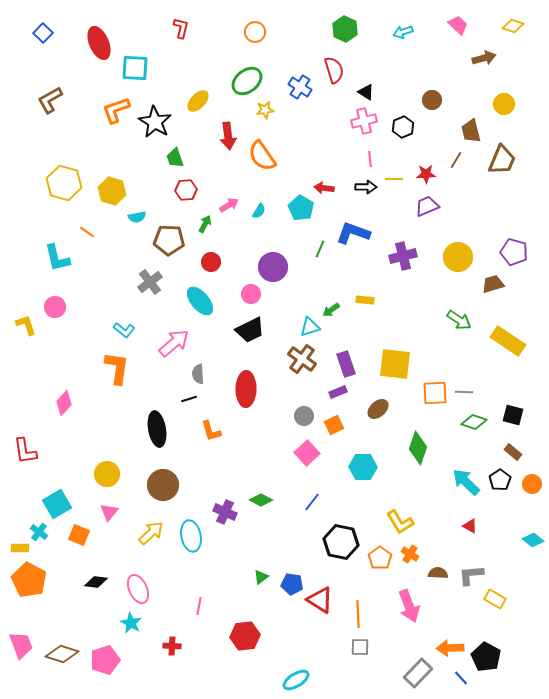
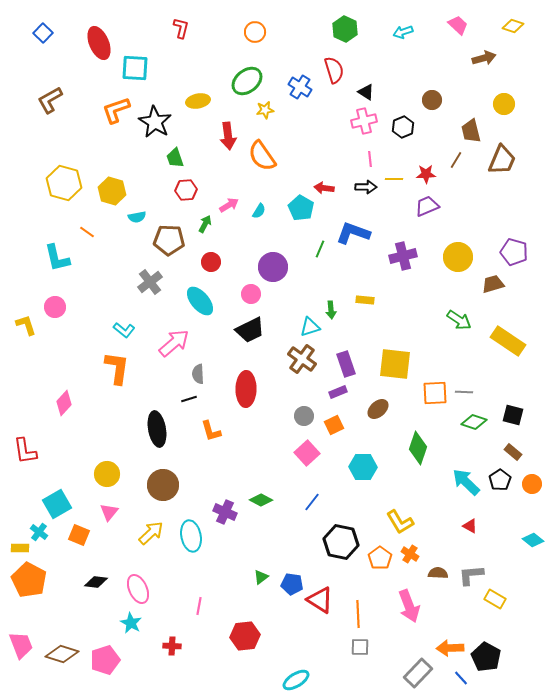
yellow ellipse at (198, 101): rotated 35 degrees clockwise
green arrow at (331, 310): rotated 60 degrees counterclockwise
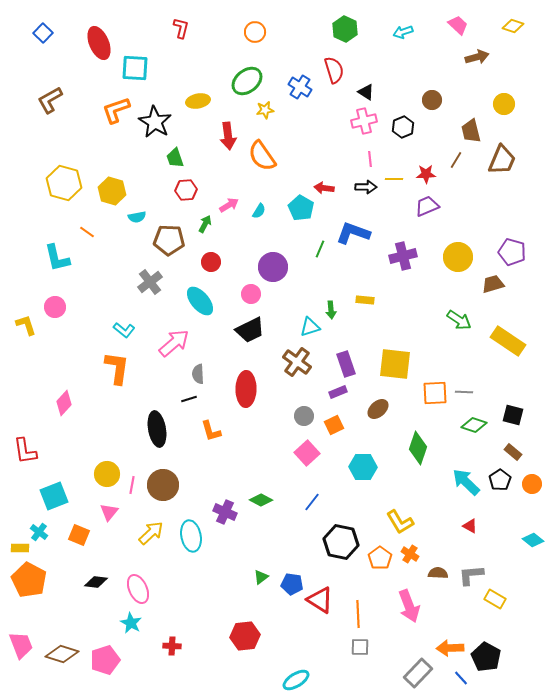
brown arrow at (484, 58): moved 7 px left, 1 px up
purple pentagon at (514, 252): moved 2 px left
brown cross at (302, 359): moved 5 px left, 3 px down
green diamond at (474, 422): moved 3 px down
cyan square at (57, 504): moved 3 px left, 8 px up; rotated 8 degrees clockwise
pink line at (199, 606): moved 67 px left, 121 px up
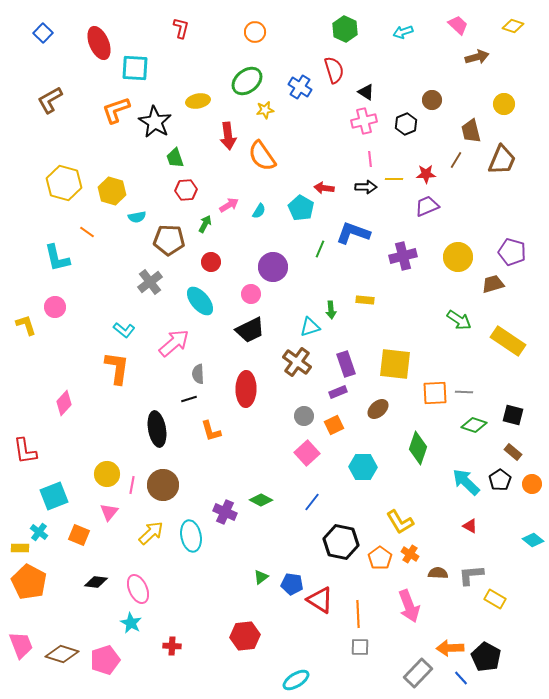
black hexagon at (403, 127): moved 3 px right, 3 px up
orange pentagon at (29, 580): moved 2 px down
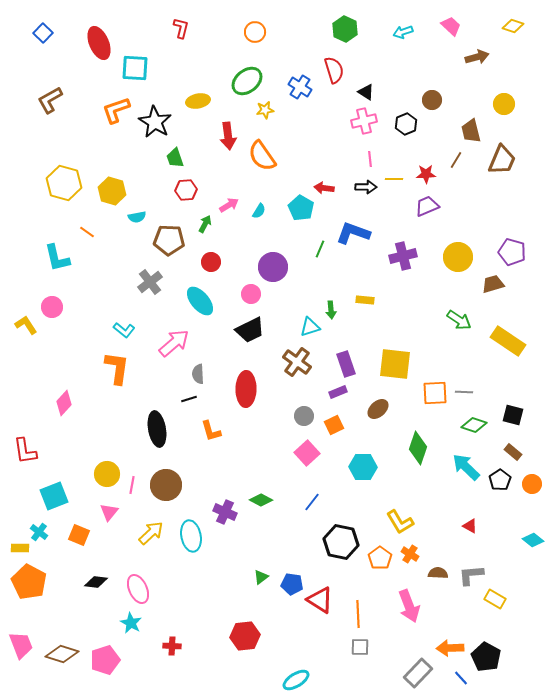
pink trapezoid at (458, 25): moved 7 px left, 1 px down
pink circle at (55, 307): moved 3 px left
yellow L-shape at (26, 325): rotated 15 degrees counterclockwise
cyan arrow at (466, 482): moved 15 px up
brown circle at (163, 485): moved 3 px right
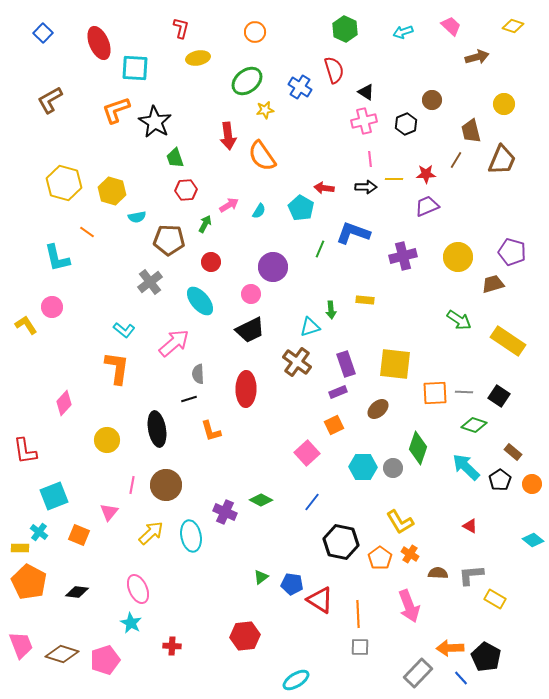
yellow ellipse at (198, 101): moved 43 px up
black square at (513, 415): moved 14 px left, 19 px up; rotated 20 degrees clockwise
gray circle at (304, 416): moved 89 px right, 52 px down
yellow circle at (107, 474): moved 34 px up
black diamond at (96, 582): moved 19 px left, 10 px down
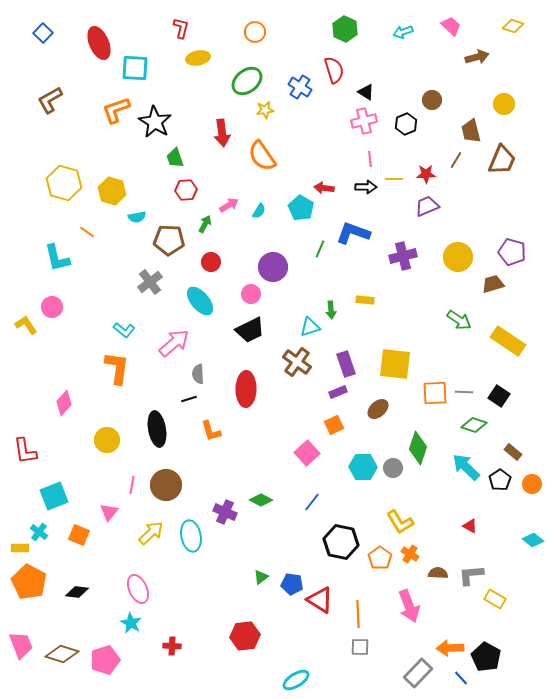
red arrow at (228, 136): moved 6 px left, 3 px up
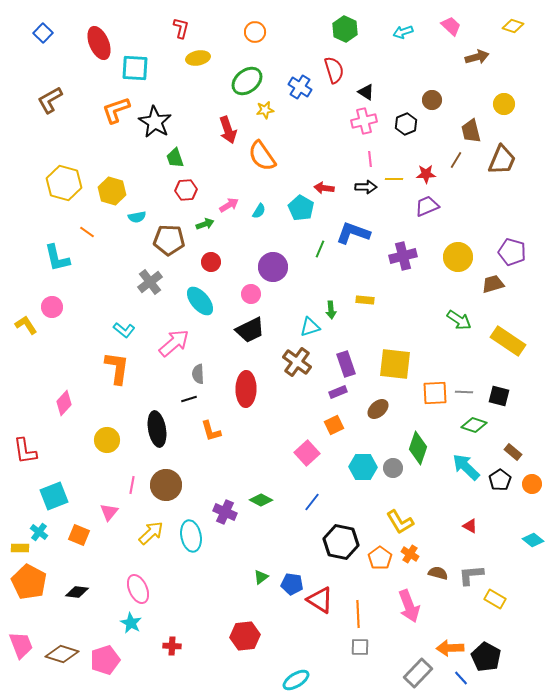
red arrow at (222, 133): moved 6 px right, 3 px up; rotated 12 degrees counterclockwise
green arrow at (205, 224): rotated 42 degrees clockwise
black square at (499, 396): rotated 20 degrees counterclockwise
brown semicircle at (438, 573): rotated 12 degrees clockwise
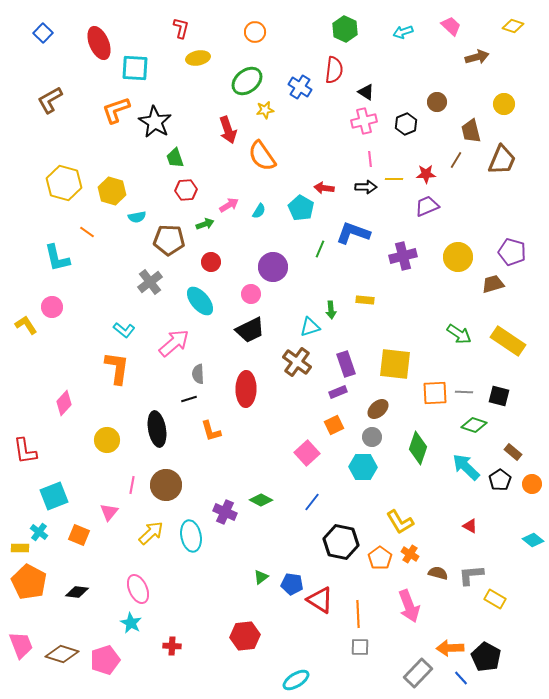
red semicircle at (334, 70): rotated 24 degrees clockwise
brown circle at (432, 100): moved 5 px right, 2 px down
green arrow at (459, 320): moved 14 px down
gray circle at (393, 468): moved 21 px left, 31 px up
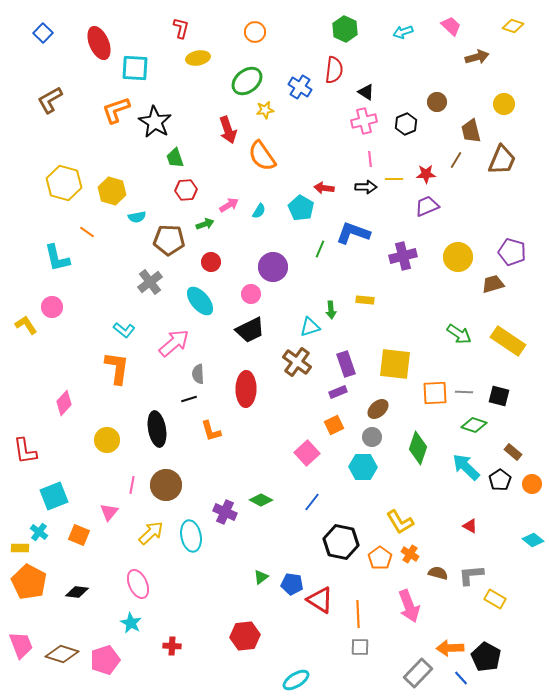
pink ellipse at (138, 589): moved 5 px up
